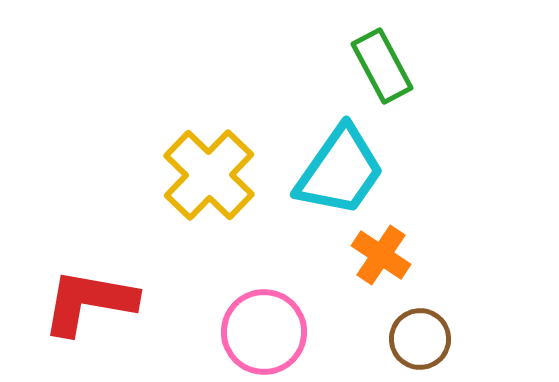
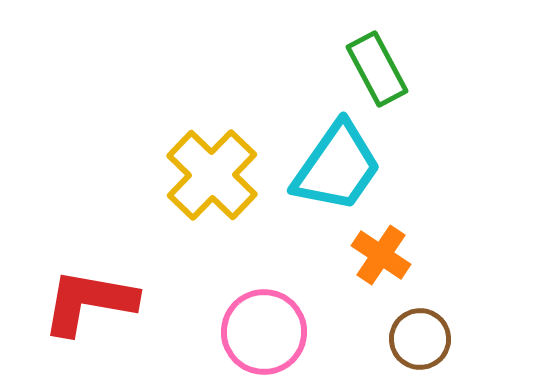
green rectangle: moved 5 px left, 3 px down
cyan trapezoid: moved 3 px left, 4 px up
yellow cross: moved 3 px right
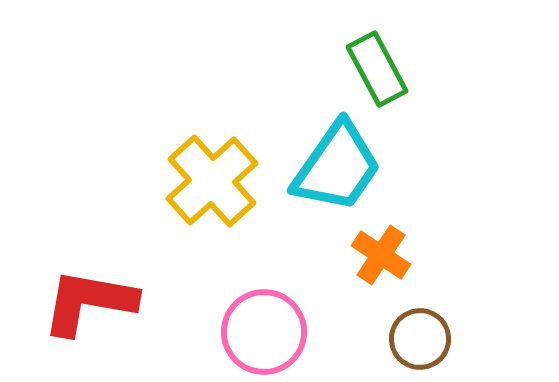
yellow cross: moved 6 px down; rotated 4 degrees clockwise
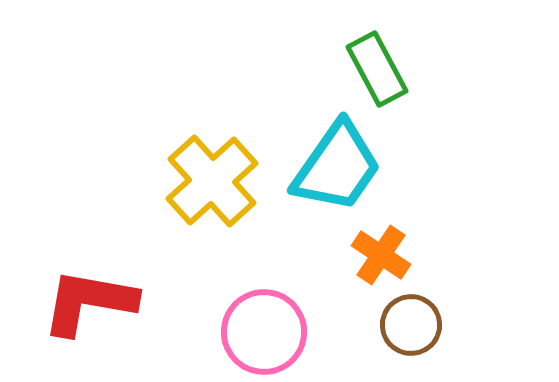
brown circle: moved 9 px left, 14 px up
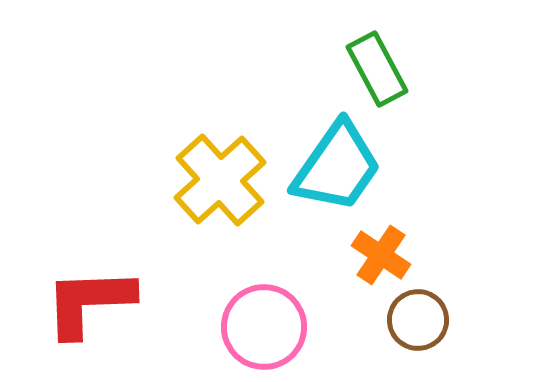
yellow cross: moved 8 px right, 1 px up
red L-shape: rotated 12 degrees counterclockwise
brown circle: moved 7 px right, 5 px up
pink circle: moved 5 px up
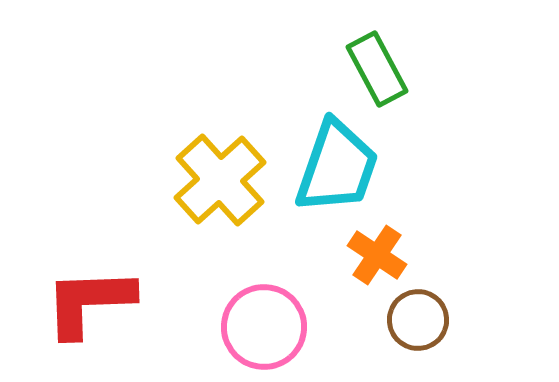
cyan trapezoid: rotated 16 degrees counterclockwise
orange cross: moved 4 px left
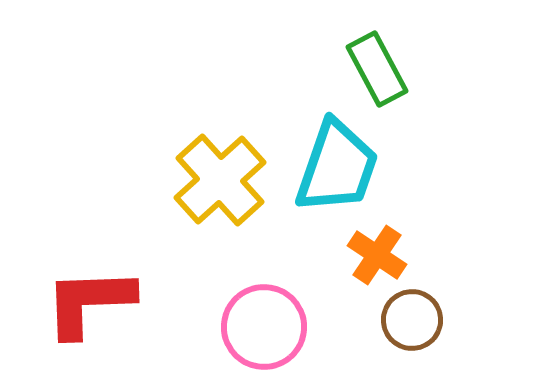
brown circle: moved 6 px left
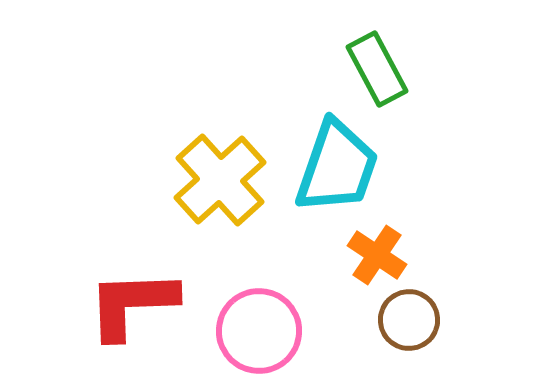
red L-shape: moved 43 px right, 2 px down
brown circle: moved 3 px left
pink circle: moved 5 px left, 4 px down
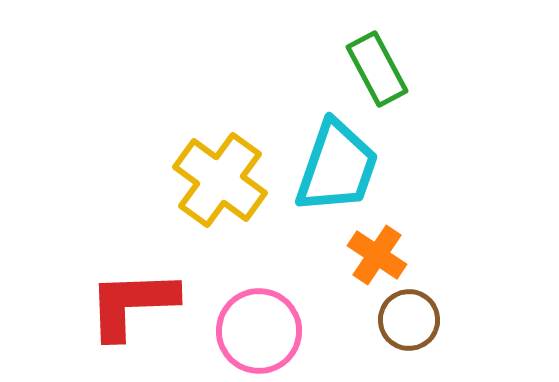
yellow cross: rotated 12 degrees counterclockwise
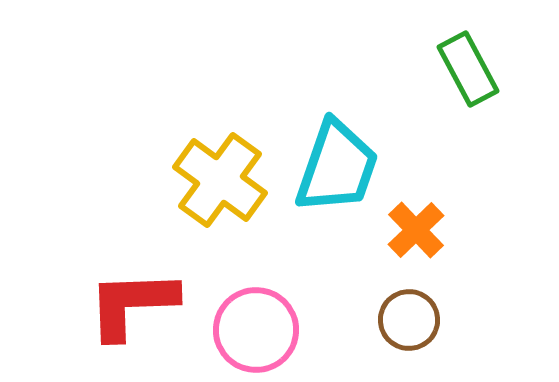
green rectangle: moved 91 px right
orange cross: moved 39 px right, 25 px up; rotated 12 degrees clockwise
pink circle: moved 3 px left, 1 px up
